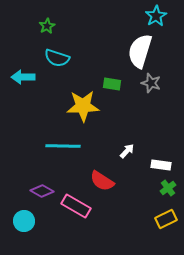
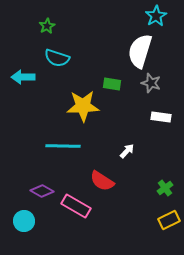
white rectangle: moved 48 px up
green cross: moved 3 px left
yellow rectangle: moved 3 px right, 1 px down
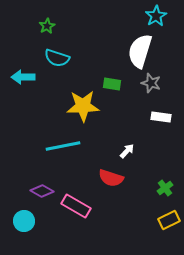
cyan line: rotated 12 degrees counterclockwise
red semicircle: moved 9 px right, 3 px up; rotated 15 degrees counterclockwise
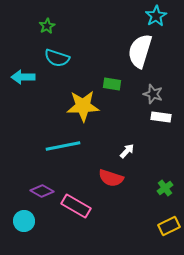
gray star: moved 2 px right, 11 px down
yellow rectangle: moved 6 px down
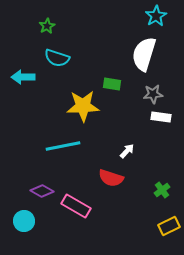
white semicircle: moved 4 px right, 3 px down
gray star: rotated 24 degrees counterclockwise
green cross: moved 3 px left, 2 px down
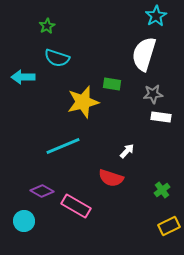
yellow star: moved 4 px up; rotated 12 degrees counterclockwise
cyan line: rotated 12 degrees counterclockwise
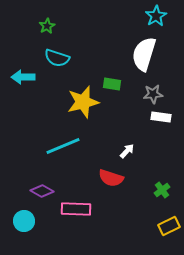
pink rectangle: moved 3 px down; rotated 28 degrees counterclockwise
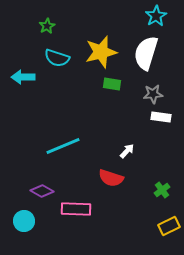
white semicircle: moved 2 px right, 1 px up
yellow star: moved 18 px right, 50 px up
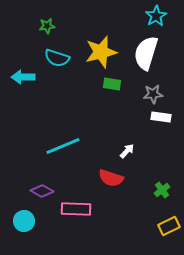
green star: rotated 21 degrees clockwise
